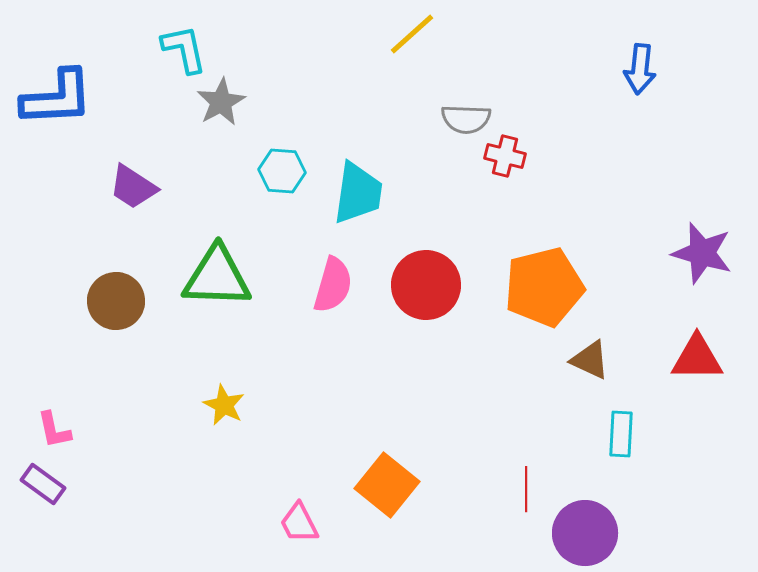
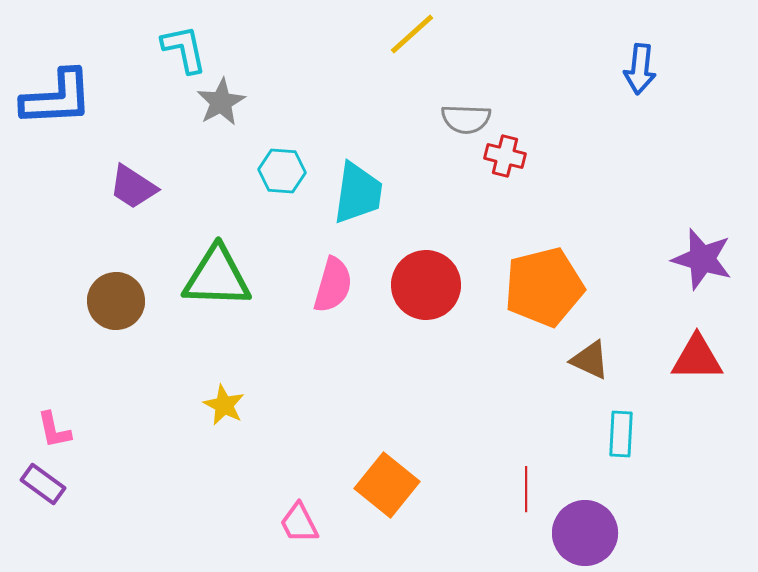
purple star: moved 6 px down
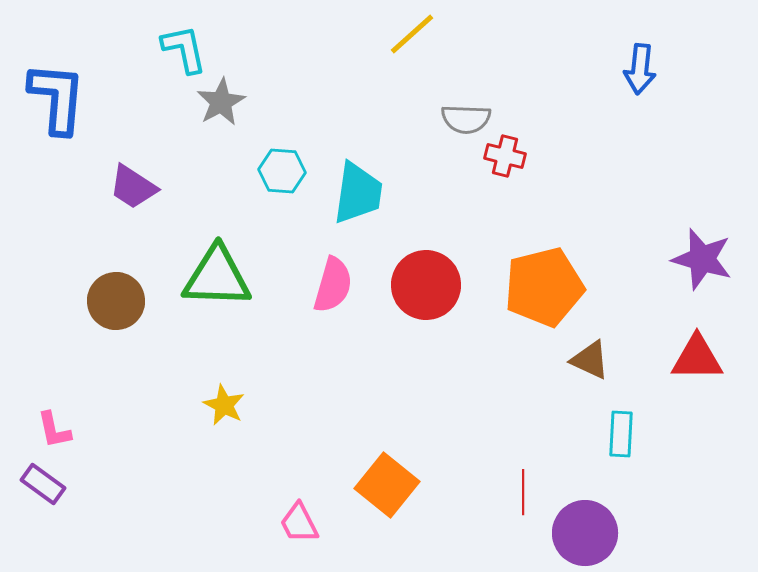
blue L-shape: rotated 82 degrees counterclockwise
red line: moved 3 px left, 3 px down
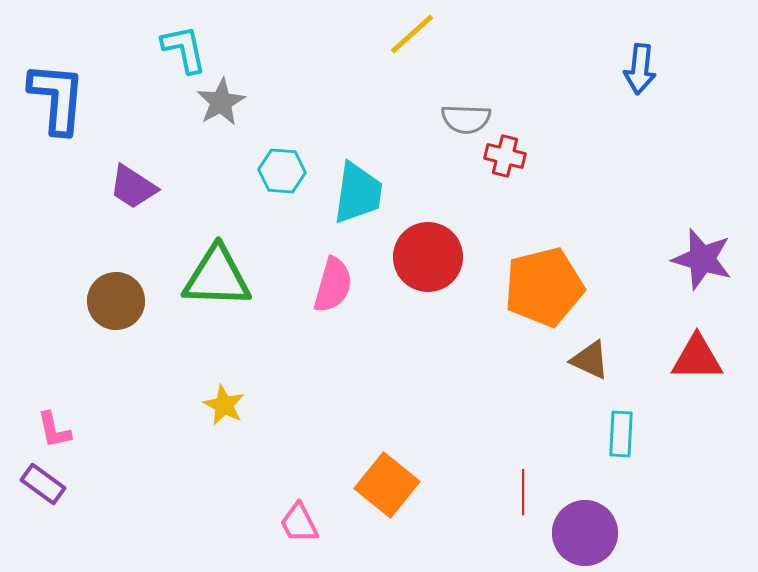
red circle: moved 2 px right, 28 px up
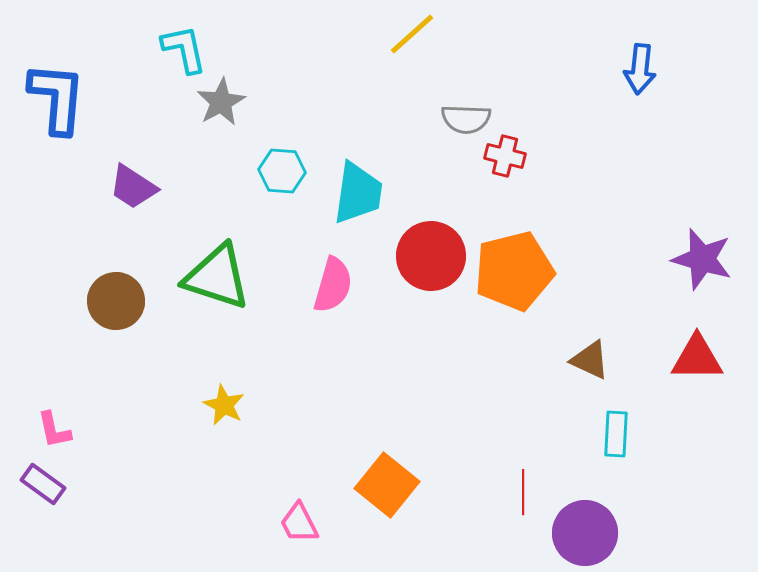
red circle: moved 3 px right, 1 px up
green triangle: rotated 16 degrees clockwise
orange pentagon: moved 30 px left, 16 px up
cyan rectangle: moved 5 px left
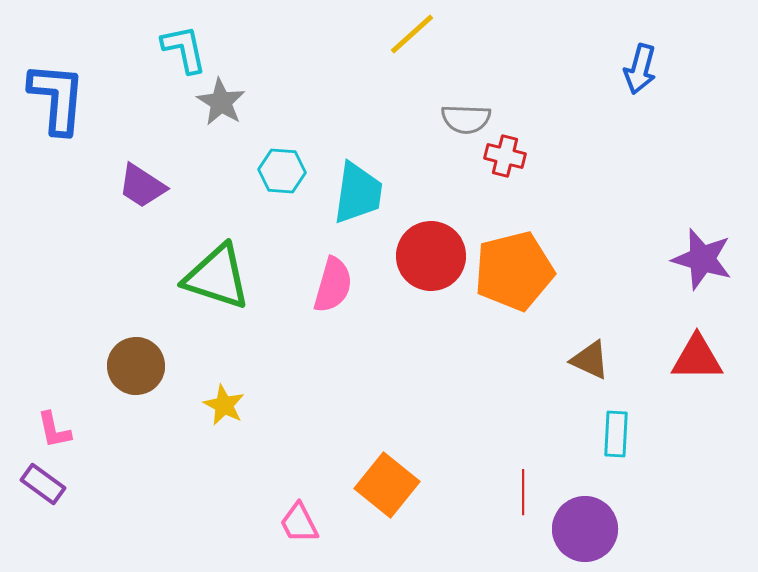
blue arrow: rotated 9 degrees clockwise
gray star: rotated 12 degrees counterclockwise
purple trapezoid: moved 9 px right, 1 px up
brown circle: moved 20 px right, 65 px down
purple circle: moved 4 px up
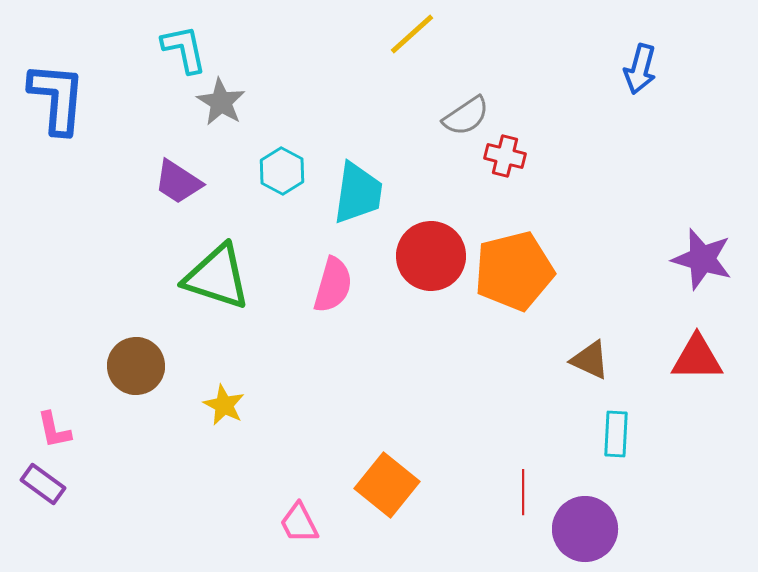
gray semicircle: moved 3 px up; rotated 36 degrees counterclockwise
cyan hexagon: rotated 24 degrees clockwise
purple trapezoid: moved 36 px right, 4 px up
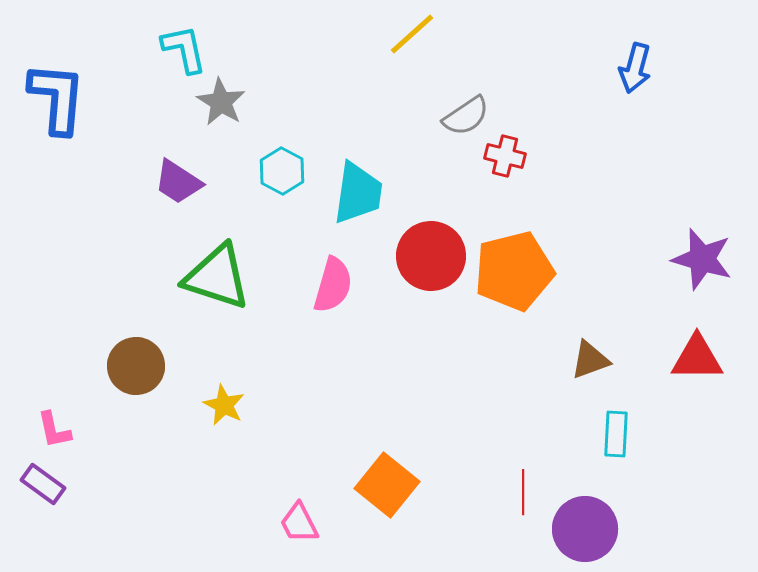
blue arrow: moved 5 px left, 1 px up
brown triangle: rotated 45 degrees counterclockwise
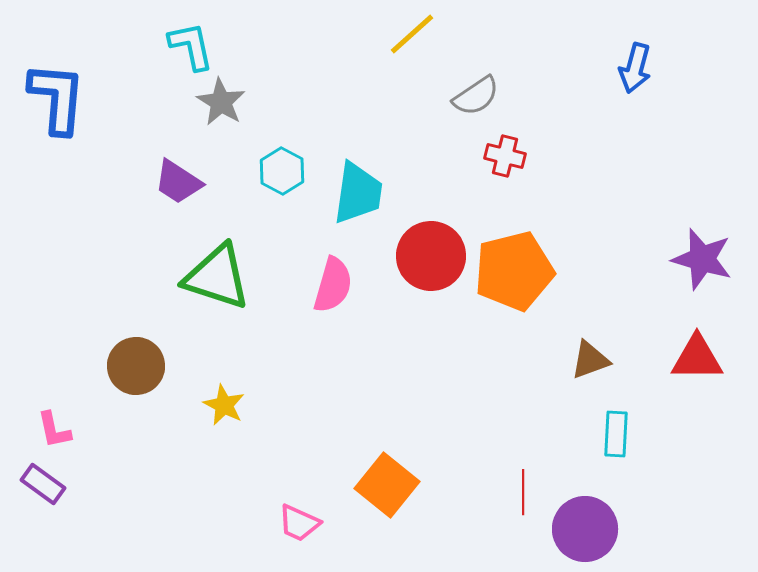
cyan L-shape: moved 7 px right, 3 px up
gray semicircle: moved 10 px right, 20 px up
pink trapezoid: rotated 39 degrees counterclockwise
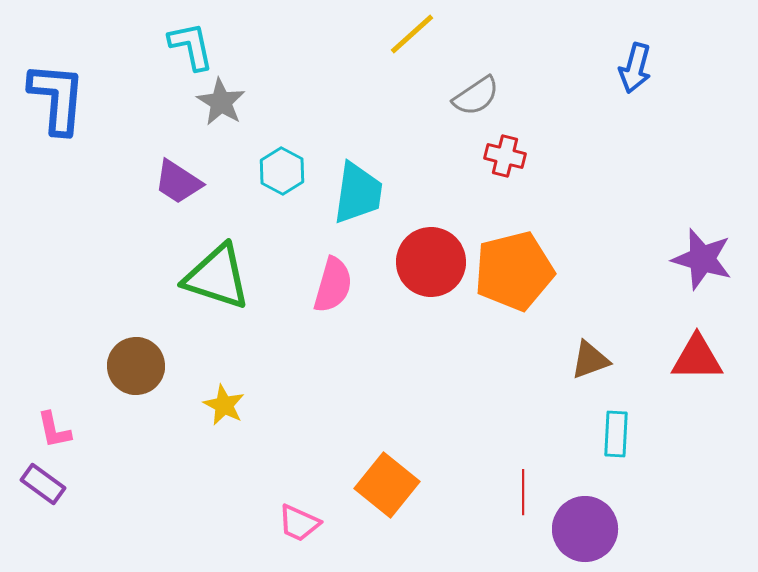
red circle: moved 6 px down
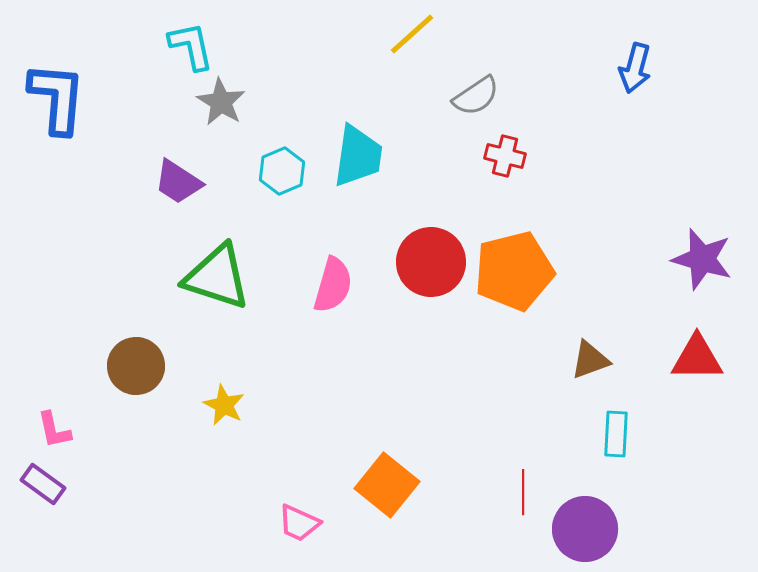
cyan hexagon: rotated 9 degrees clockwise
cyan trapezoid: moved 37 px up
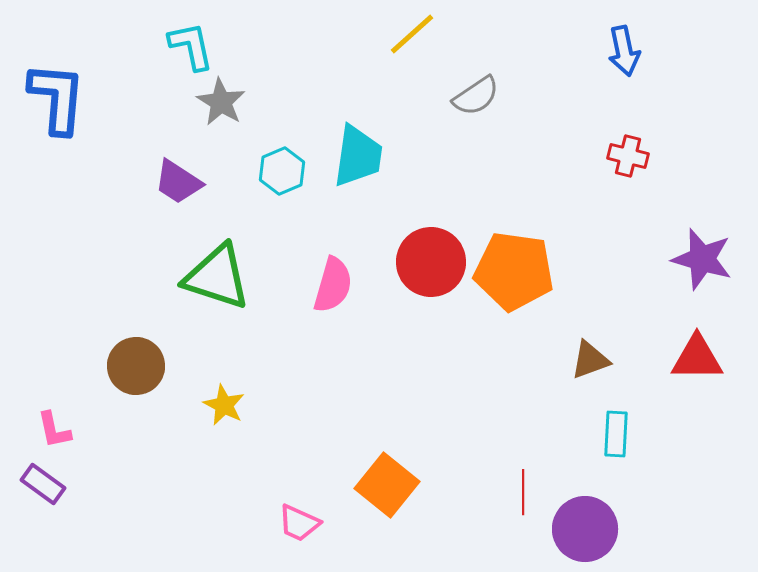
blue arrow: moved 11 px left, 17 px up; rotated 27 degrees counterclockwise
red cross: moved 123 px right
orange pentagon: rotated 22 degrees clockwise
